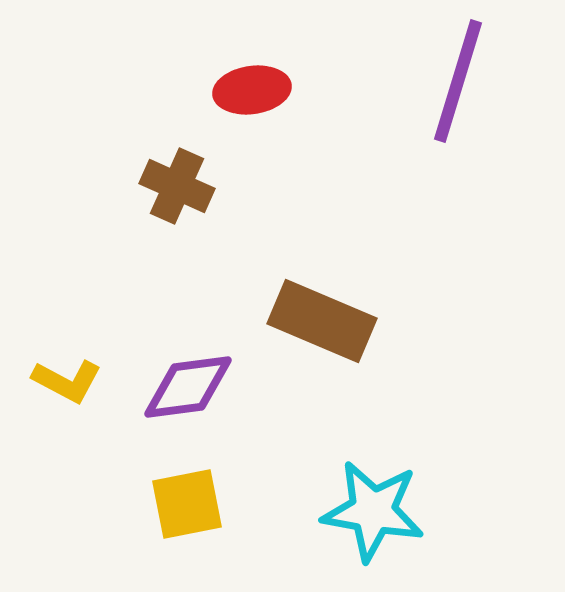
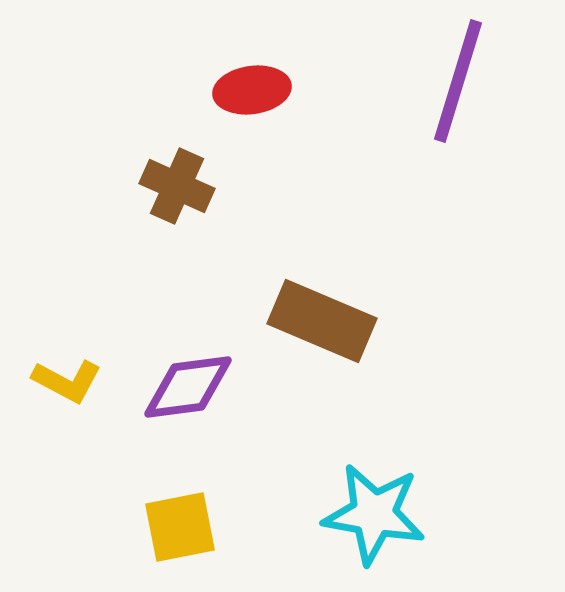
yellow square: moved 7 px left, 23 px down
cyan star: moved 1 px right, 3 px down
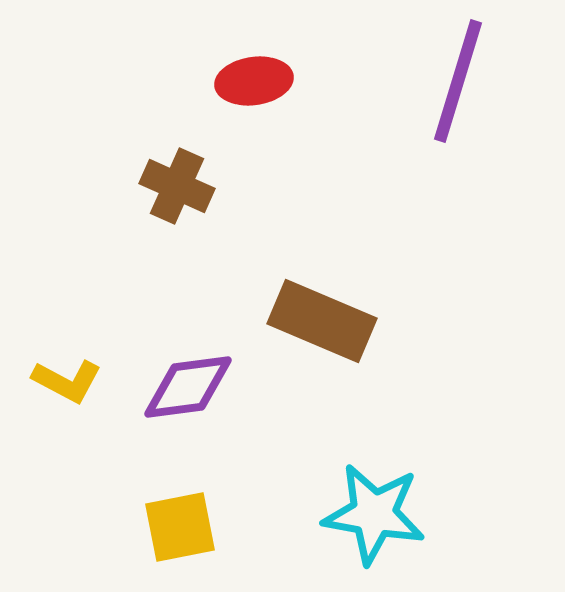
red ellipse: moved 2 px right, 9 px up
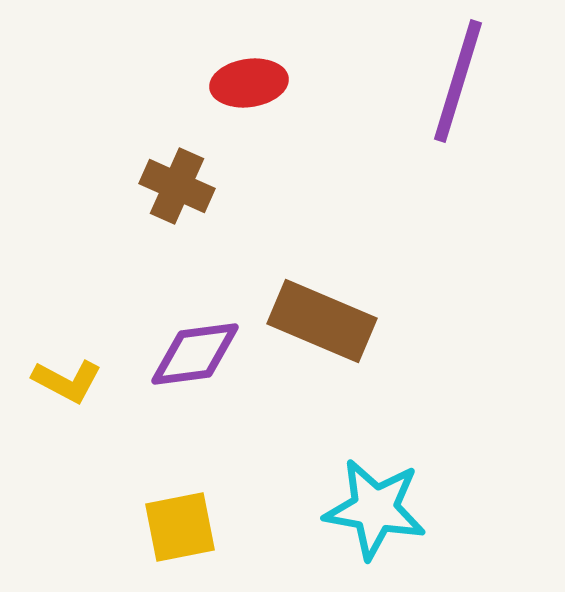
red ellipse: moved 5 px left, 2 px down
purple diamond: moved 7 px right, 33 px up
cyan star: moved 1 px right, 5 px up
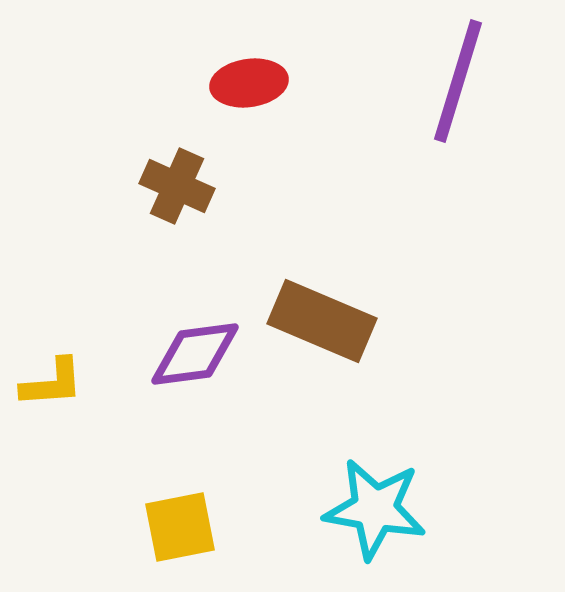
yellow L-shape: moved 15 px left, 2 px down; rotated 32 degrees counterclockwise
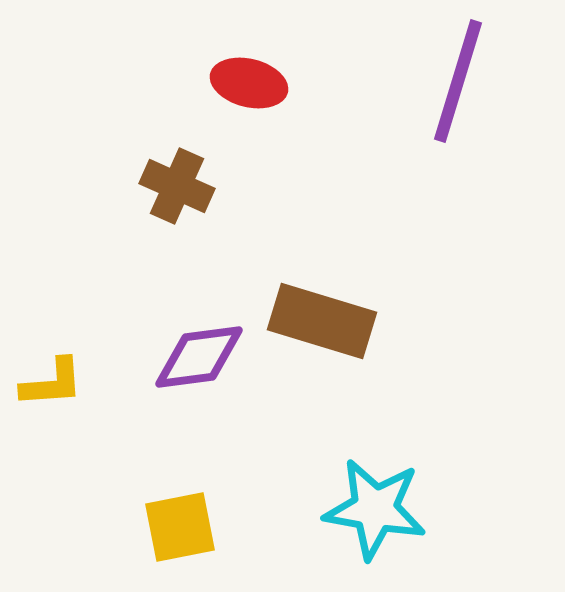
red ellipse: rotated 22 degrees clockwise
brown rectangle: rotated 6 degrees counterclockwise
purple diamond: moved 4 px right, 3 px down
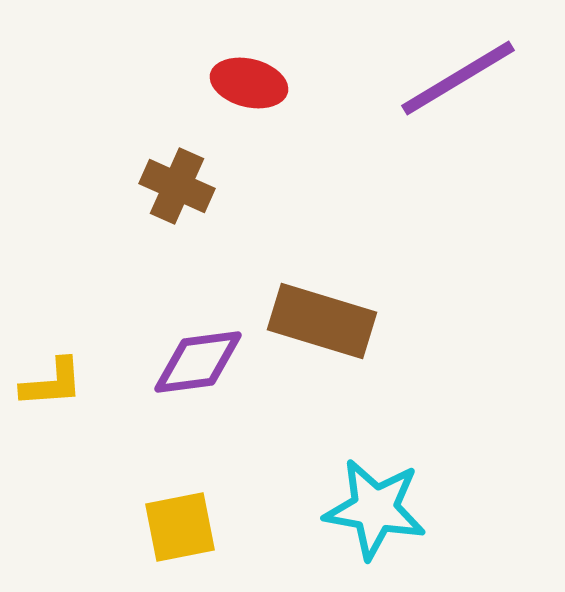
purple line: moved 3 px up; rotated 42 degrees clockwise
purple diamond: moved 1 px left, 5 px down
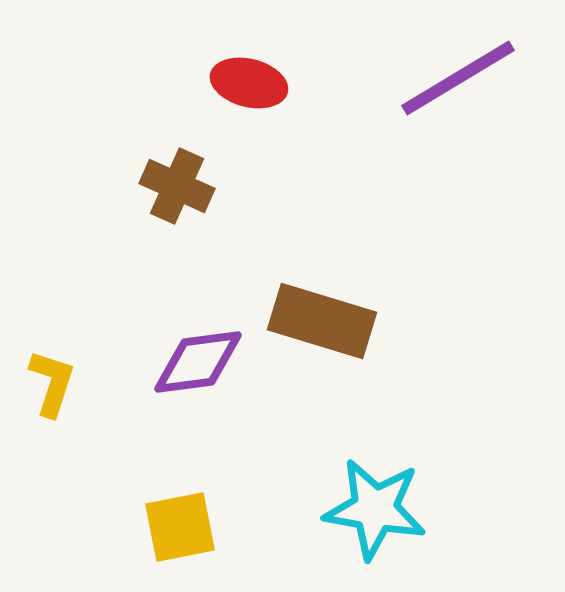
yellow L-shape: rotated 68 degrees counterclockwise
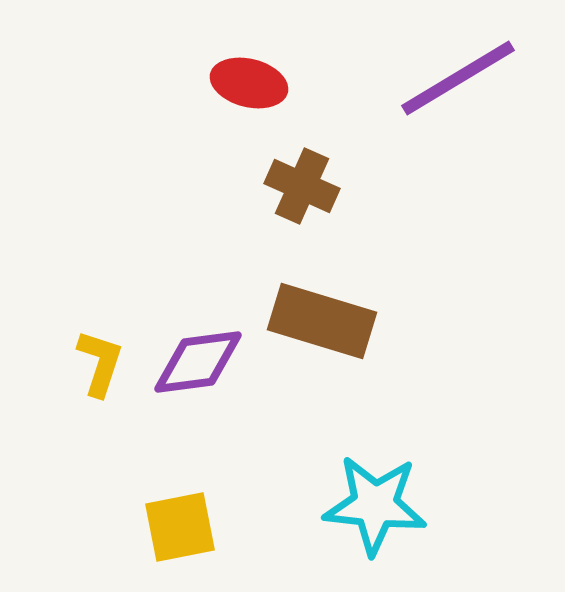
brown cross: moved 125 px right
yellow L-shape: moved 48 px right, 20 px up
cyan star: moved 4 px up; rotated 4 degrees counterclockwise
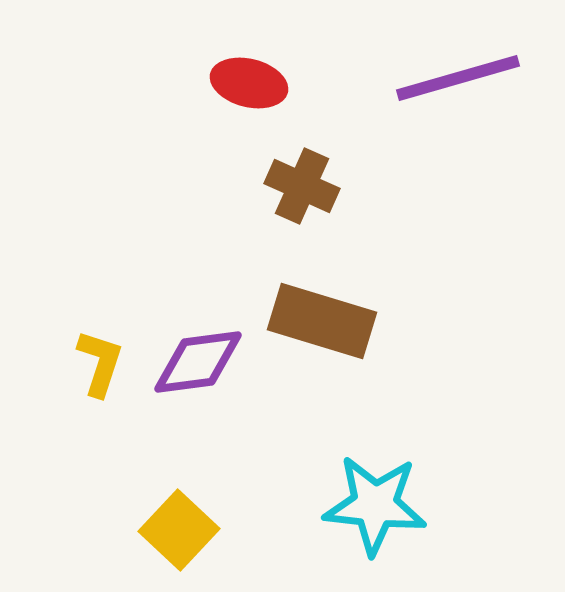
purple line: rotated 15 degrees clockwise
yellow square: moved 1 px left, 3 px down; rotated 36 degrees counterclockwise
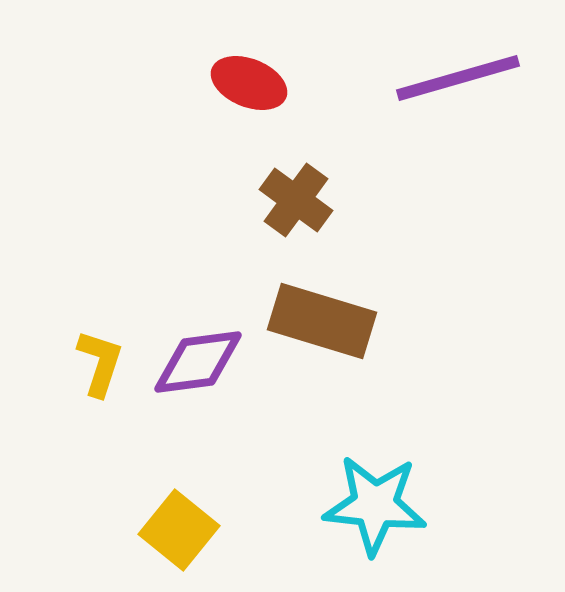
red ellipse: rotated 8 degrees clockwise
brown cross: moved 6 px left, 14 px down; rotated 12 degrees clockwise
yellow square: rotated 4 degrees counterclockwise
